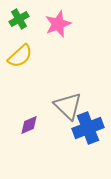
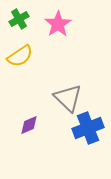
pink star: rotated 12 degrees counterclockwise
yellow semicircle: rotated 8 degrees clockwise
gray triangle: moved 8 px up
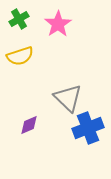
yellow semicircle: rotated 16 degrees clockwise
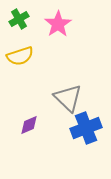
blue cross: moved 2 px left
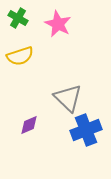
green cross: moved 1 px left, 1 px up; rotated 30 degrees counterclockwise
pink star: rotated 12 degrees counterclockwise
blue cross: moved 2 px down
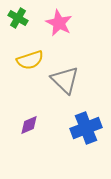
pink star: moved 1 px right, 1 px up
yellow semicircle: moved 10 px right, 4 px down
gray triangle: moved 3 px left, 18 px up
blue cross: moved 2 px up
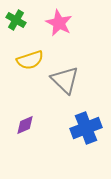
green cross: moved 2 px left, 2 px down
purple diamond: moved 4 px left
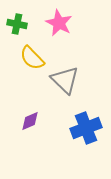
green cross: moved 1 px right, 4 px down; rotated 18 degrees counterclockwise
yellow semicircle: moved 2 px right, 2 px up; rotated 64 degrees clockwise
purple diamond: moved 5 px right, 4 px up
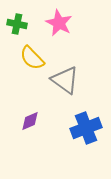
gray triangle: rotated 8 degrees counterclockwise
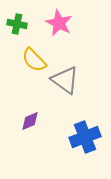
yellow semicircle: moved 2 px right, 2 px down
blue cross: moved 1 px left, 9 px down
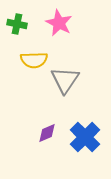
yellow semicircle: rotated 48 degrees counterclockwise
gray triangle: rotated 28 degrees clockwise
purple diamond: moved 17 px right, 12 px down
blue cross: rotated 24 degrees counterclockwise
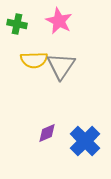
pink star: moved 2 px up
gray triangle: moved 4 px left, 14 px up
blue cross: moved 4 px down
